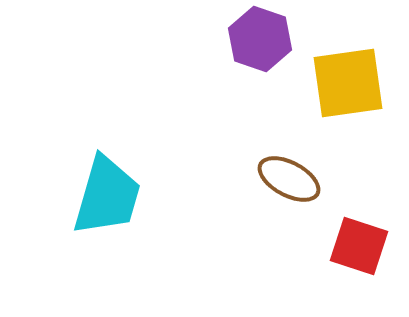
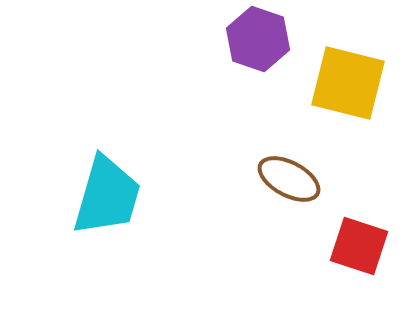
purple hexagon: moved 2 px left
yellow square: rotated 22 degrees clockwise
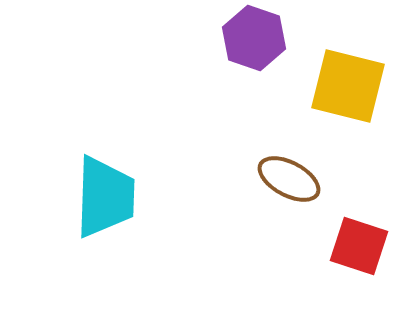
purple hexagon: moved 4 px left, 1 px up
yellow square: moved 3 px down
cyan trapezoid: moved 2 px left, 1 px down; rotated 14 degrees counterclockwise
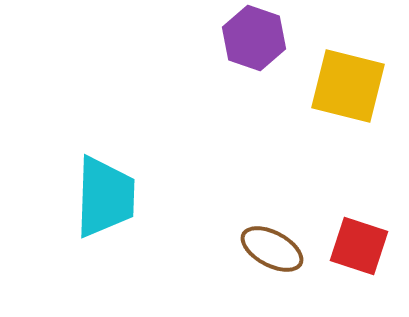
brown ellipse: moved 17 px left, 70 px down
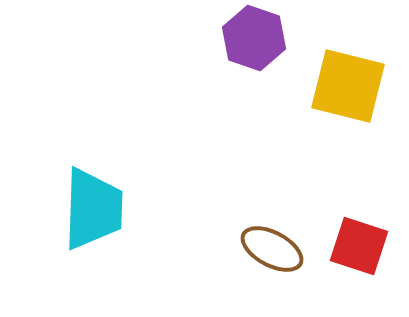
cyan trapezoid: moved 12 px left, 12 px down
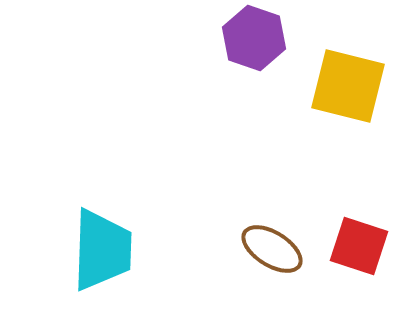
cyan trapezoid: moved 9 px right, 41 px down
brown ellipse: rotated 4 degrees clockwise
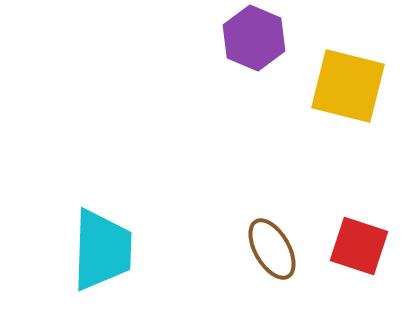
purple hexagon: rotated 4 degrees clockwise
brown ellipse: rotated 28 degrees clockwise
